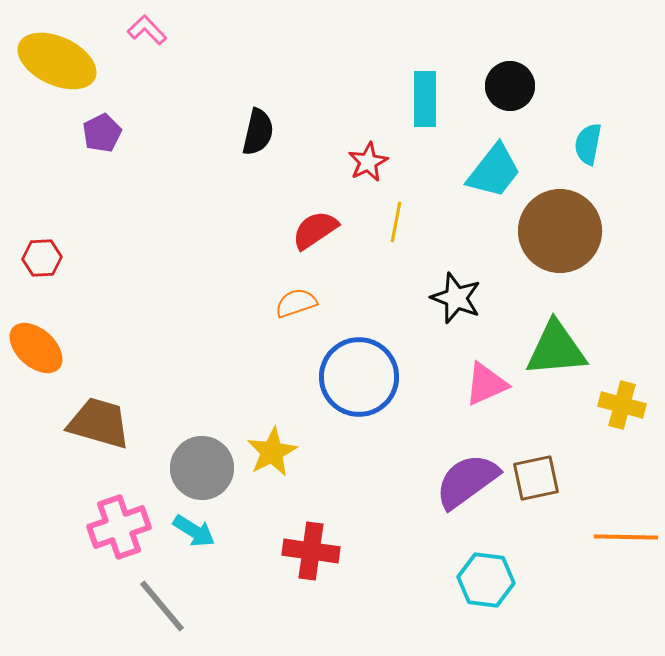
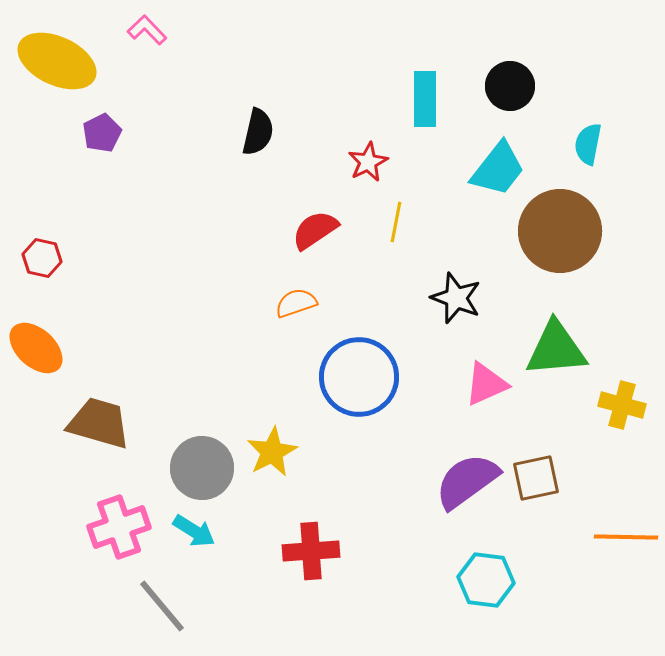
cyan trapezoid: moved 4 px right, 2 px up
red hexagon: rotated 15 degrees clockwise
red cross: rotated 12 degrees counterclockwise
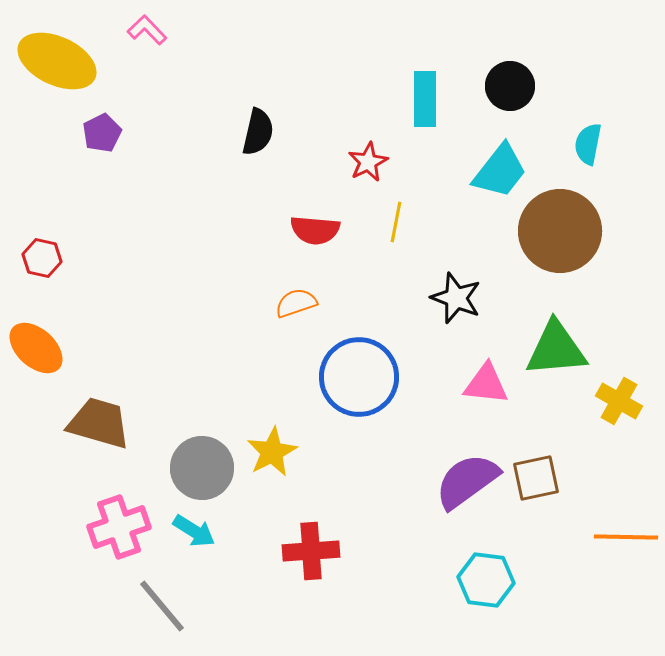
cyan trapezoid: moved 2 px right, 2 px down
red semicircle: rotated 141 degrees counterclockwise
pink triangle: rotated 30 degrees clockwise
yellow cross: moved 3 px left, 4 px up; rotated 15 degrees clockwise
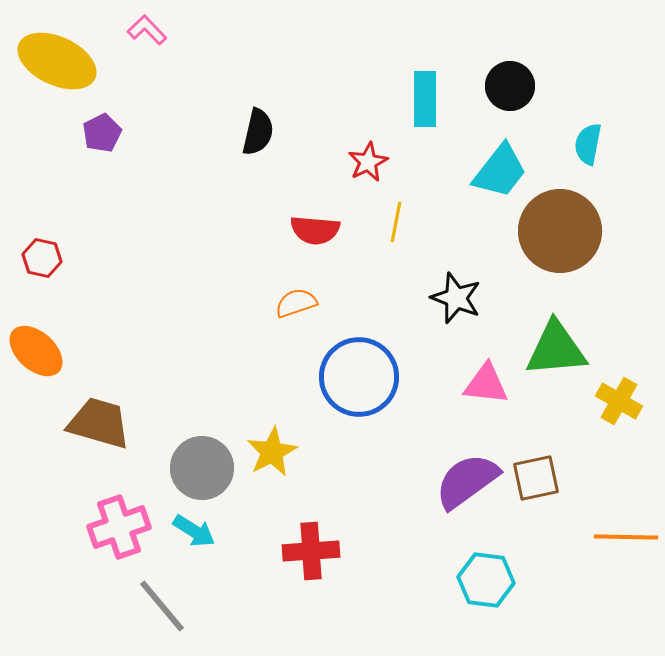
orange ellipse: moved 3 px down
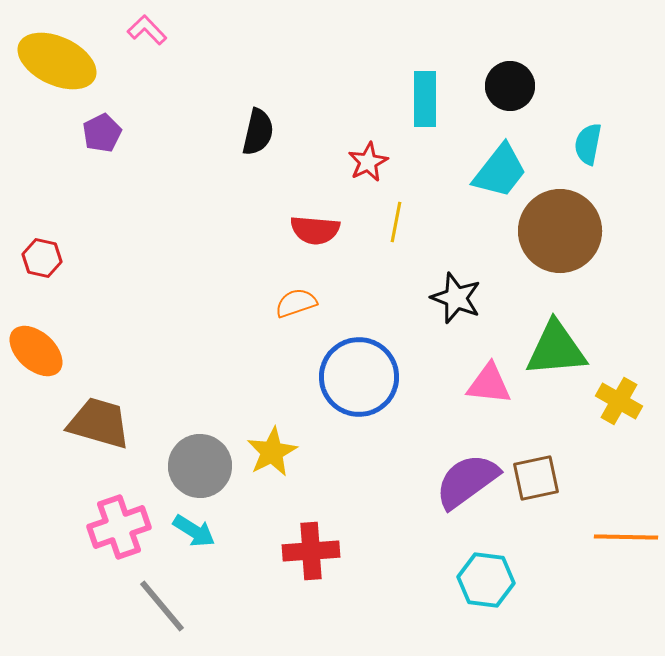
pink triangle: moved 3 px right
gray circle: moved 2 px left, 2 px up
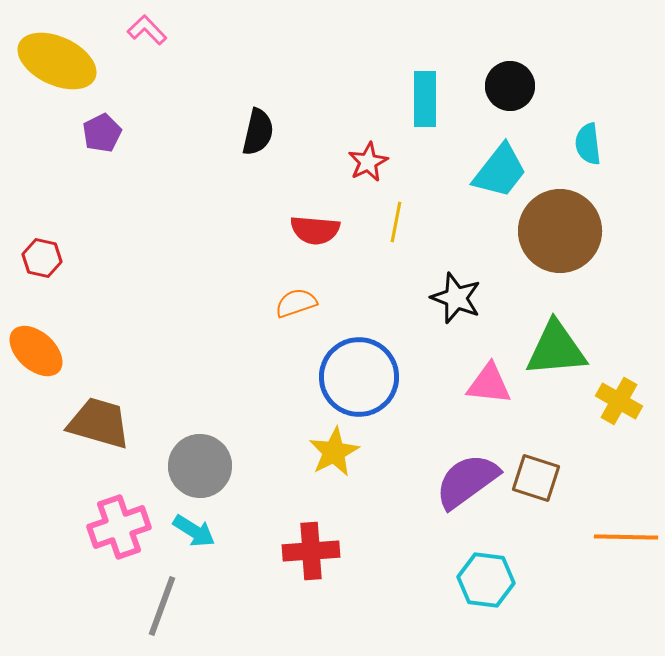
cyan semicircle: rotated 18 degrees counterclockwise
yellow star: moved 62 px right
brown square: rotated 30 degrees clockwise
gray line: rotated 60 degrees clockwise
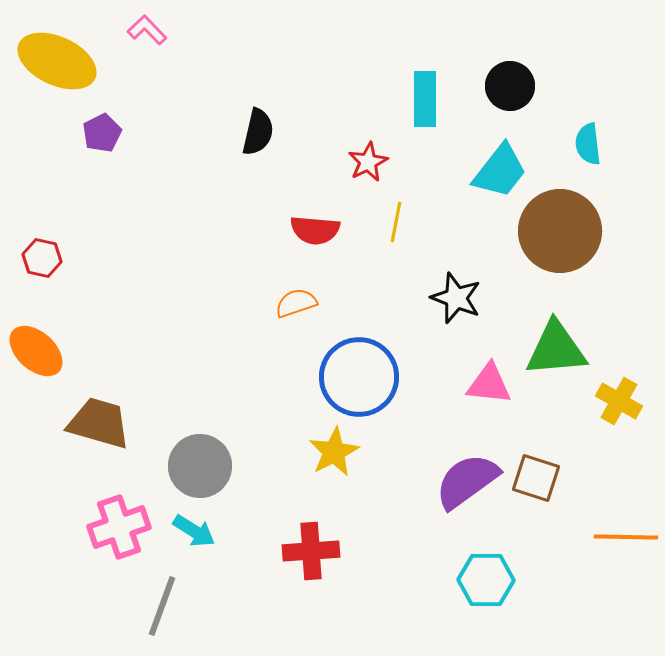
cyan hexagon: rotated 6 degrees counterclockwise
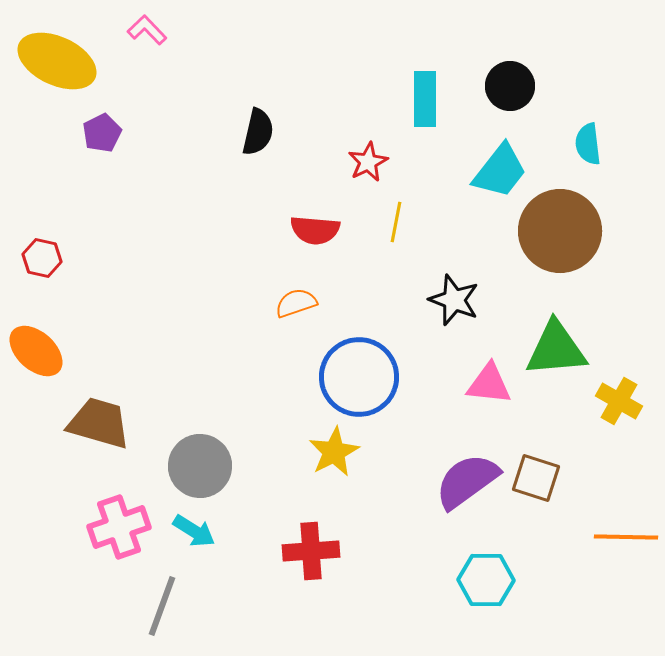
black star: moved 2 px left, 2 px down
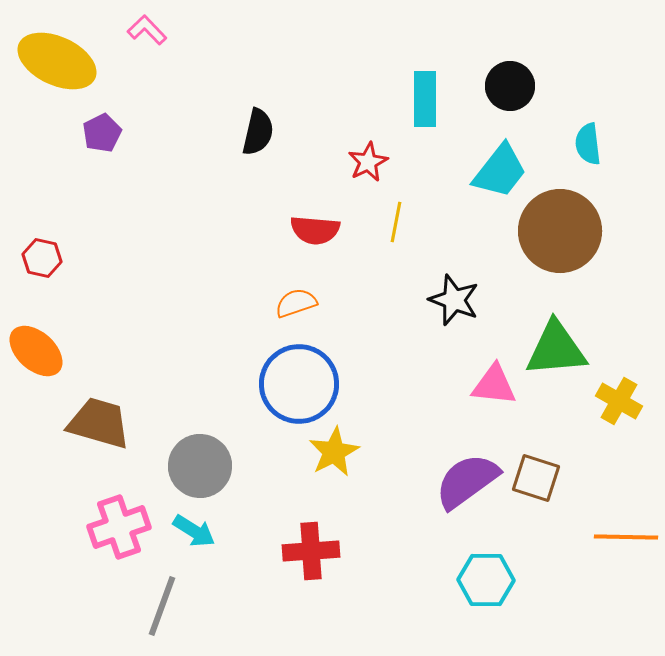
blue circle: moved 60 px left, 7 px down
pink triangle: moved 5 px right, 1 px down
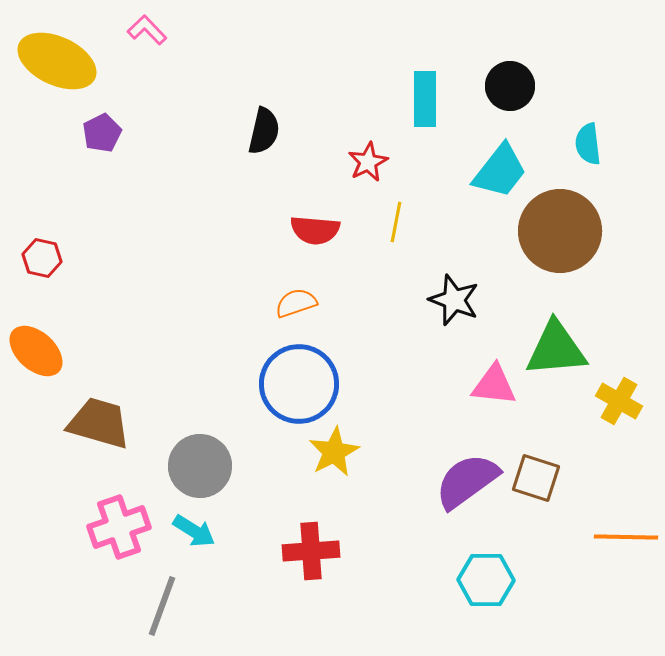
black semicircle: moved 6 px right, 1 px up
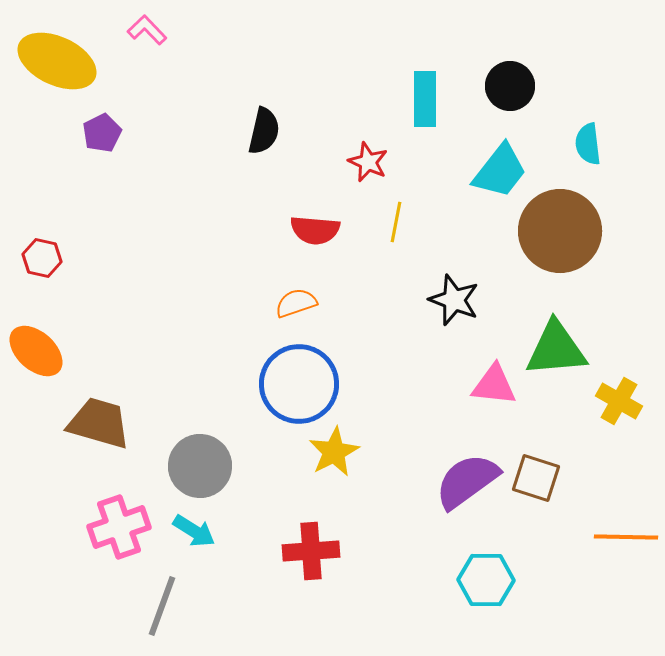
red star: rotated 21 degrees counterclockwise
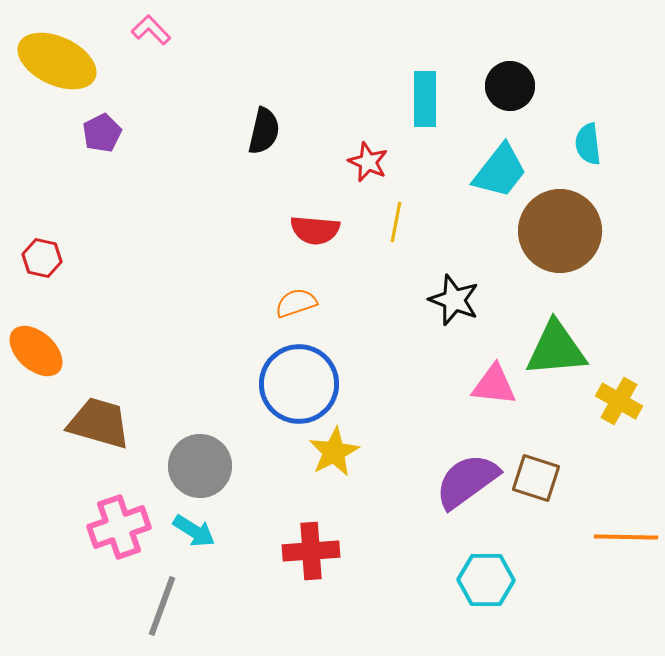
pink L-shape: moved 4 px right
